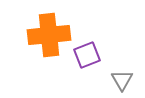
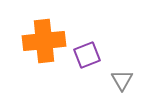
orange cross: moved 5 px left, 6 px down
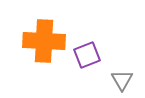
orange cross: rotated 9 degrees clockwise
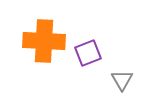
purple square: moved 1 px right, 2 px up
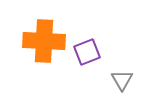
purple square: moved 1 px left, 1 px up
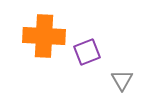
orange cross: moved 5 px up
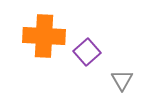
purple square: rotated 20 degrees counterclockwise
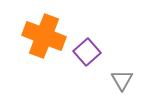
orange cross: rotated 18 degrees clockwise
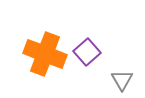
orange cross: moved 1 px right, 18 px down
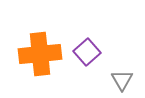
orange cross: moved 5 px left; rotated 27 degrees counterclockwise
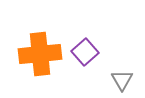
purple square: moved 2 px left
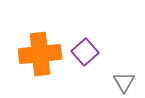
gray triangle: moved 2 px right, 2 px down
